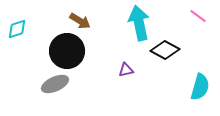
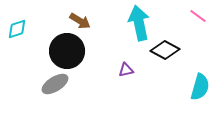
gray ellipse: rotated 8 degrees counterclockwise
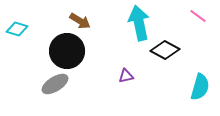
cyan diamond: rotated 35 degrees clockwise
purple triangle: moved 6 px down
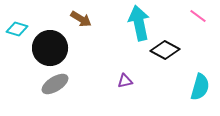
brown arrow: moved 1 px right, 2 px up
black circle: moved 17 px left, 3 px up
purple triangle: moved 1 px left, 5 px down
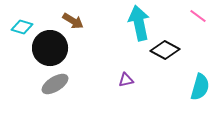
brown arrow: moved 8 px left, 2 px down
cyan diamond: moved 5 px right, 2 px up
purple triangle: moved 1 px right, 1 px up
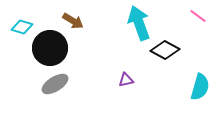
cyan arrow: rotated 8 degrees counterclockwise
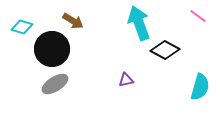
black circle: moved 2 px right, 1 px down
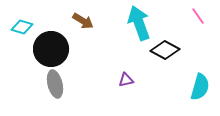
pink line: rotated 18 degrees clockwise
brown arrow: moved 10 px right
black circle: moved 1 px left
gray ellipse: rotated 72 degrees counterclockwise
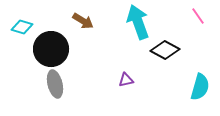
cyan arrow: moved 1 px left, 1 px up
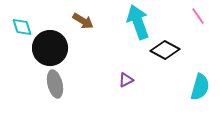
cyan diamond: rotated 55 degrees clockwise
black circle: moved 1 px left, 1 px up
purple triangle: rotated 14 degrees counterclockwise
